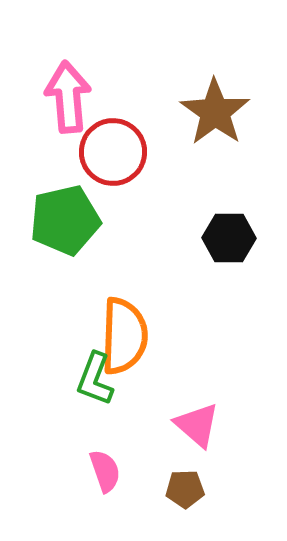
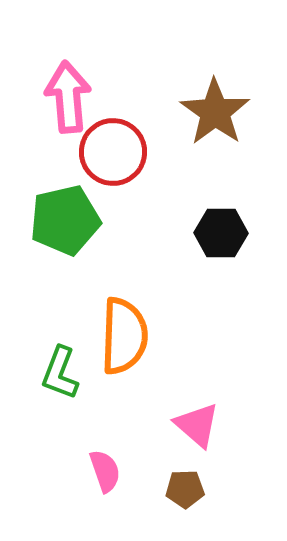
black hexagon: moved 8 px left, 5 px up
green L-shape: moved 35 px left, 6 px up
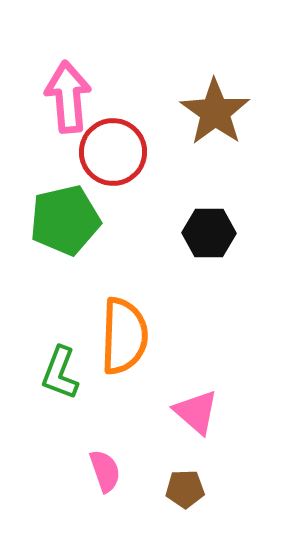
black hexagon: moved 12 px left
pink triangle: moved 1 px left, 13 px up
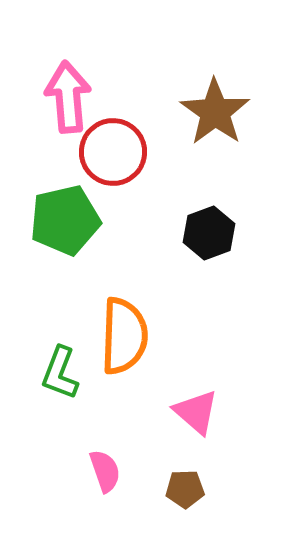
black hexagon: rotated 21 degrees counterclockwise
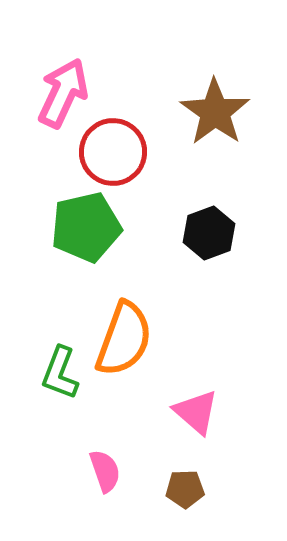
pink arrow: moved 5 px left, 4 px up; rotated 30 degrees clockwise
green pentagon: moved 21 px right, 7 px down
orange semicircle: moved 3 px down; rotated 18 degrees clockwise
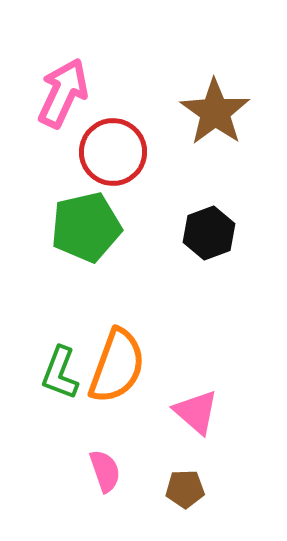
orange semicircle: moved 7 px left, 27 px down
